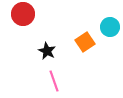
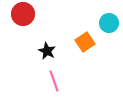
cyan circle: moved 1 px left, 4 px up
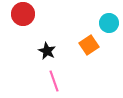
orange square: moved 4 px right, 3 px down
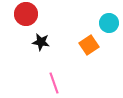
red circle: moved 3 px right
black star: moved 6 px left, 9 px up; rotated 18 degrees counterclockwise
pink line: moved 2 px down
